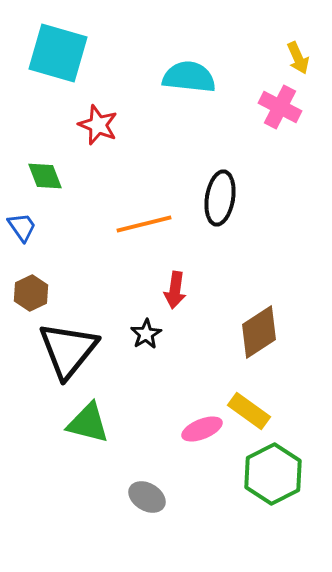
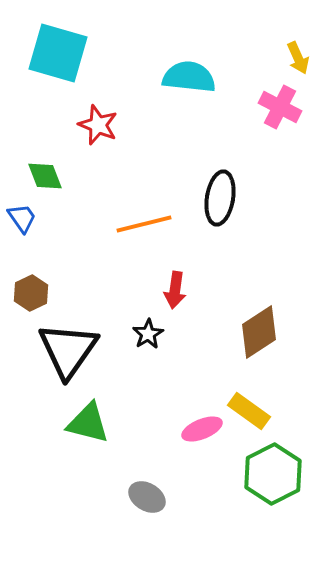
blue trapezoid: moved 9 px up
black star: moved 2 px right
black triangle: rotated 4 degrees counterclockwise
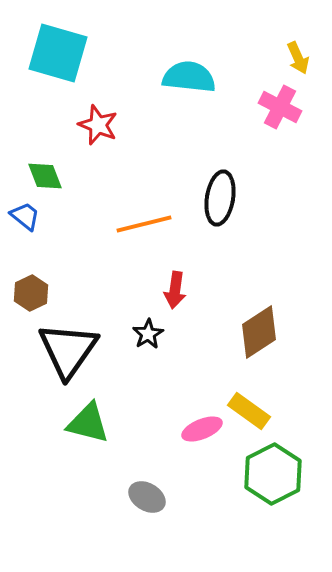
blue trapezoid: moved 3 px right, 2 px up; rotated 16 degrees counterclockwise
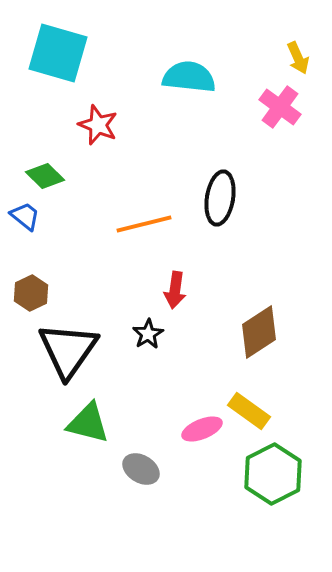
pink cross: rotated 9 degrees clockwise
green diamond: rotated 24 degrees counterclockwise
gray ellipse: moved 6 px left, 28 px up
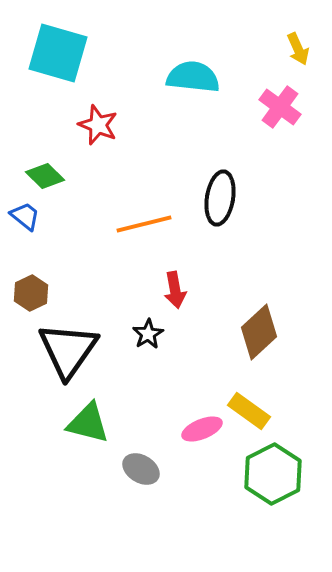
yellow arrow: moved 9 px up
cyan semicircle: moved 4 px right
red arrow: rotated 18 degrees counterclockwise
brown diamond: rotated 10 degrees counterclockwise
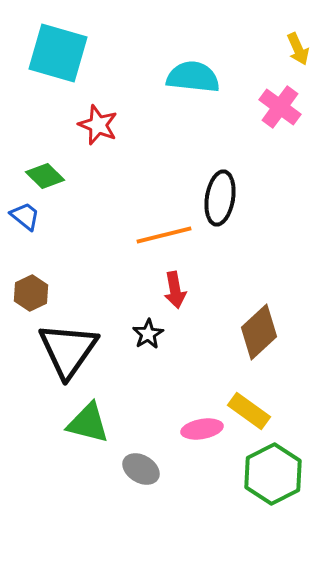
orange line: moved 20 px right, 11 px down
pink ellipse: rotated 12 degrees clockwise
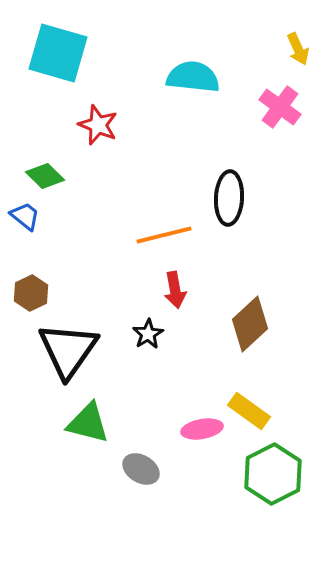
black ellipse: moved 9 px right; rotated 6 degrees counterclockwise
brown diamond: moved 9 px left, 8 px up
